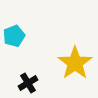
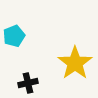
black cross: rotated 18 degrees clockwise
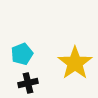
cyan pentagon: moved 8 px right, 18 px down
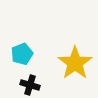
black cross: moved 2 px right, 2 px down; rotated 30 degrees clockwise
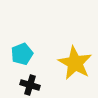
yellow star: rotated 8 degrees counterclockwise
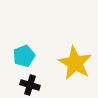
cyan pentagon: moved 2 px right, 2 px down
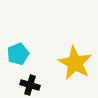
cyan pentagon: moved 6 px left, 2 px up
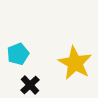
black cross: rotated 30 degrees clockwise
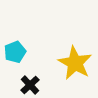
cyan pentagon: moved 3 px left, 2 px up
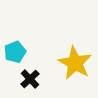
black cross: moved 6 px up
